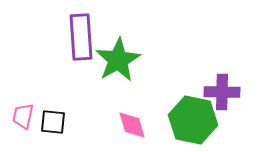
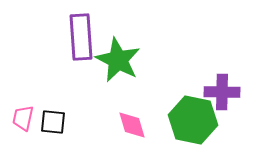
green star: rotated 15 degrees counterclockwise
pink trapezoid: moved 2 px down
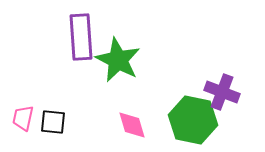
purple cross: rotated 20 degrees clockwise
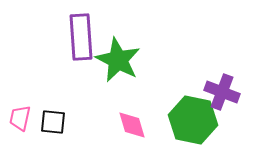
pink trapezoid: moved 3 px left
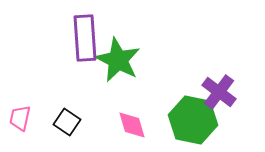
purple rectangle: moved 4 px right, 1 px down
purple cross: moved 3 px left; rotated 16 degrees clockwise
black square: moved 14 px right; rotated 28 degrees clockwise
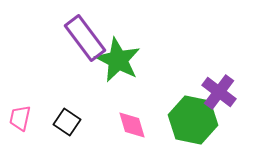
purple rectangle: rotated 33 degrees counterclockwise
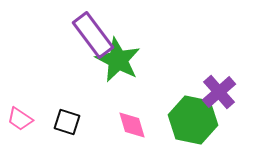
purple rectangle: moved 8 px right, 3 px up
purple cross: rotated 12 degrees clockwise
pink trapezoid: moved 1 px down; rotated 68 degrees counterclockwise
black square: rotated 16 degrees counterclockwise
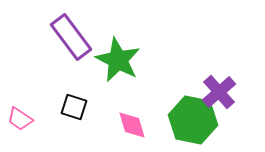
purple rectangle: moved 22 px left, 2 px down
black square: moved 7 px right, 15 px up
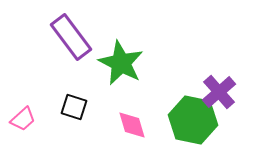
green star: moved 3 px right, 3 px down
pink trapezoid: moved 3 px right; rotated 76 degrees counterclockwise
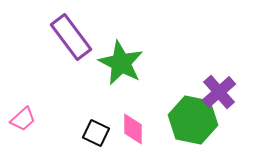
black square: moved 22 px right, 26 px down; rotated 8 degrees clockwise
pink diamond: moved 1 px right, 4 px down; rotated 16 degrees clockwise
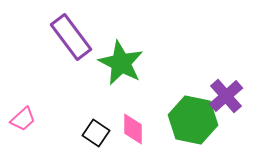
purple cross: moved 7 px right, 4 px down
black square: rotated 8 degrees clockwise
